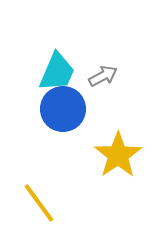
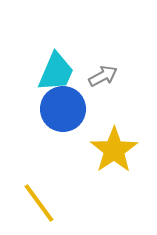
cyan trapezoid: moved 1 px left
yellow star: moved 4 px left, 5 px up
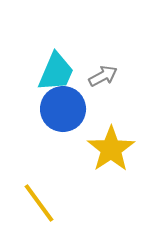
yellow star: moved 3 px left, 1 px up
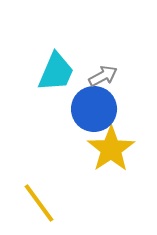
blue circle: moved 31 px right
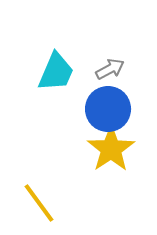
gray arrow: moved 7 px right, 7 px up
blue circle: moved 14 px right
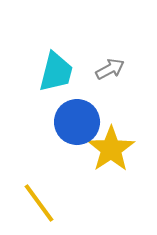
cyan trapezoid: rotated 9 degrees counterclockwise
blue circle: moved 31 px left, 13 px down
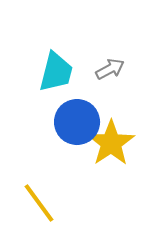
yellow star: moved 6 px up
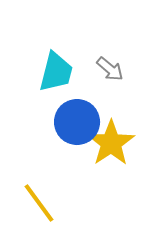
gray arrow: rotated 68 degrees clockwise
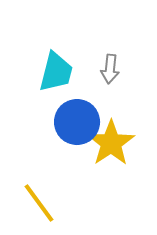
gray arrow: rotated 56 degrees clockwise
